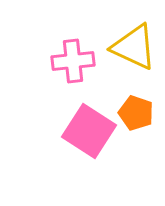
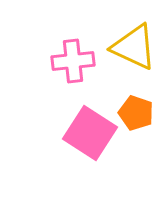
pink square: moved 1 px right, 2 px down
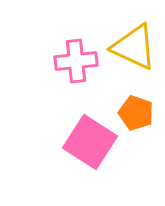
pink cross: moved 3 px right
pink square: moved 9 px down
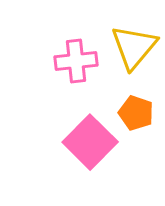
yellow triangle: rotated 45 degrees clockwise
pink square: rotated 12 degrees clockwise
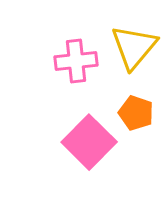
pink square: moved 1 px left
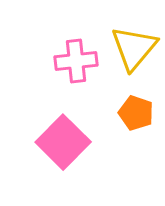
yellow triangle: moved 1 px down
pink square: moved 26 px left
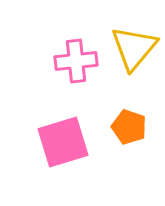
orange pentagon: moved 7 px left, 14 px down
pink square: rotated 28 degrees clockwise
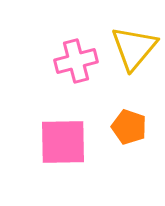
pink cross: rotated 9 degrees counterclockwise
pink square: rotated 16 degrees clockwise
